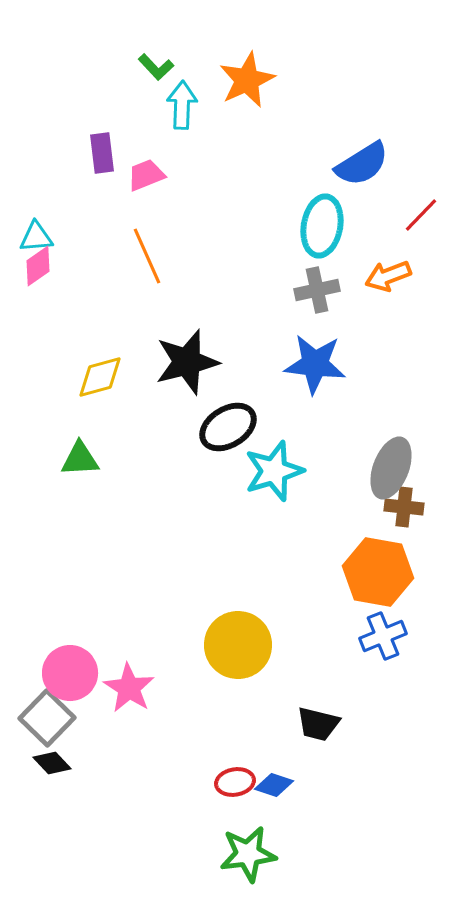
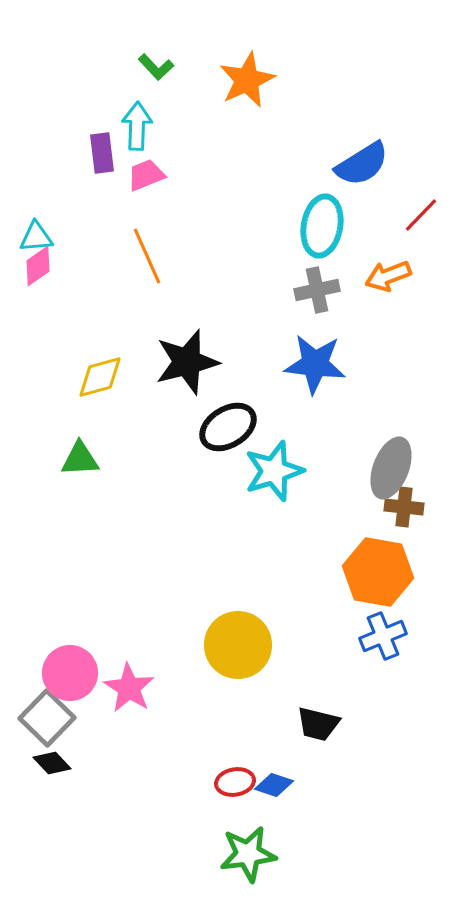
cyan arrow: moved 45 px left, 21 px down
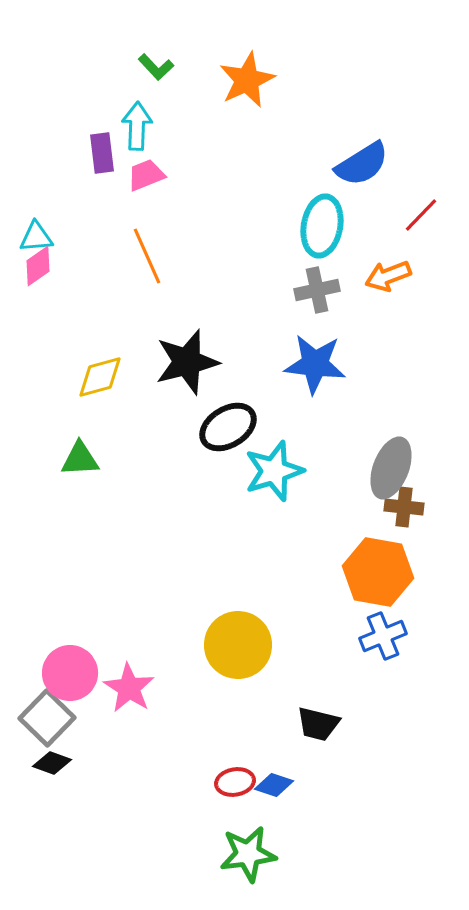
black diamond: rotated 27 degrees counterclockwise
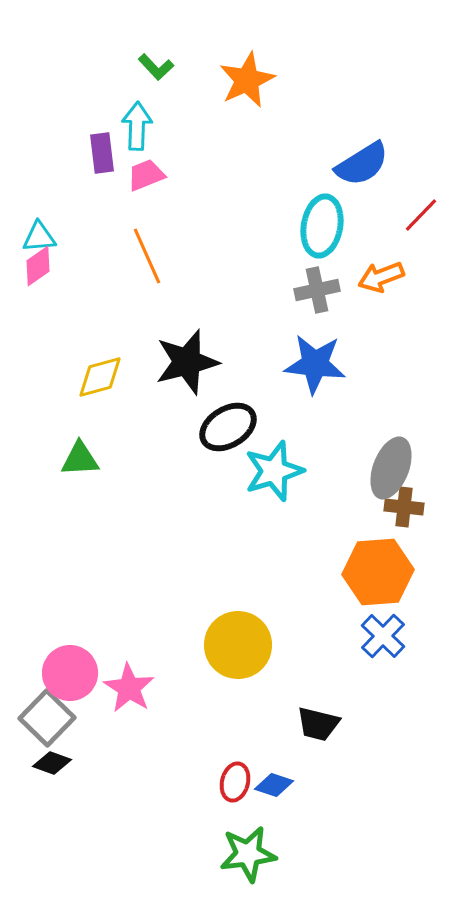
cyan triangle: moved 3 px right
orange arrow: moved 7 px left, 1 px down
orange hexagon: rotated 14 degrees counterclockwise
blue cross: rotated 24 degrees counterclockwise
red ellipse: rotated 66 degrees counterclockwise
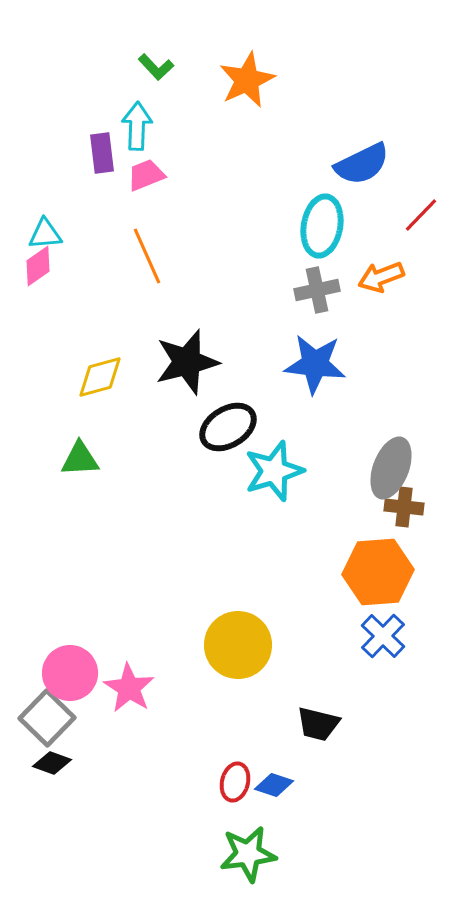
blue semicircle: rotated 6 degrees clockwise
cyan triangle: moved 6 px right, 3 px up
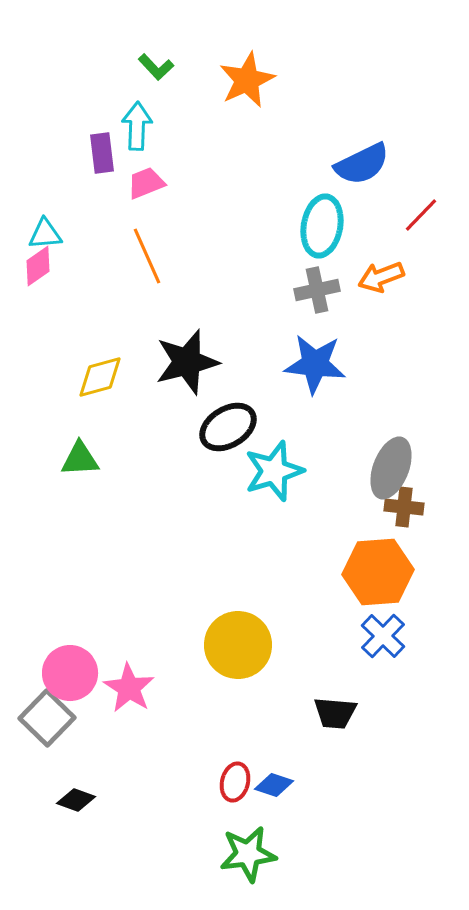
pink trapezoid: moved 8 px down
black trapezoid: moved 17 px right, 11 px up; rotated 9 degrees counterclockwise
black diamond: moved 24 px right, 37 px down
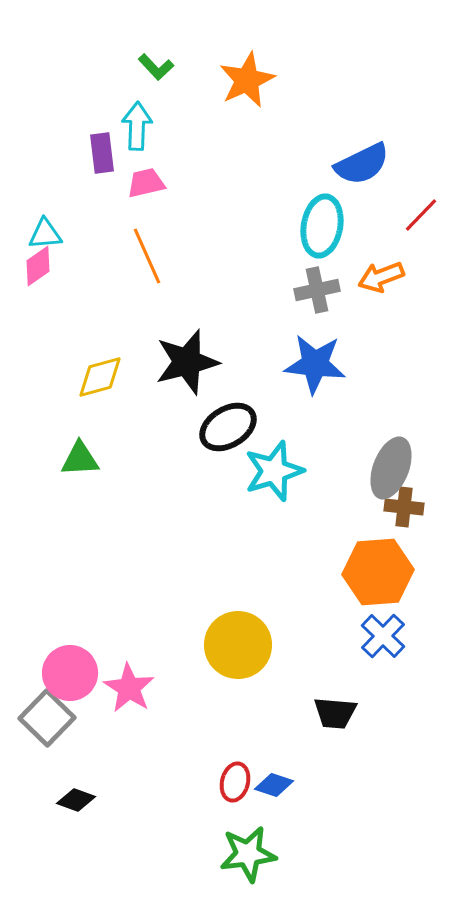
pink trapezoid: rotated 9 degrees clockwise
